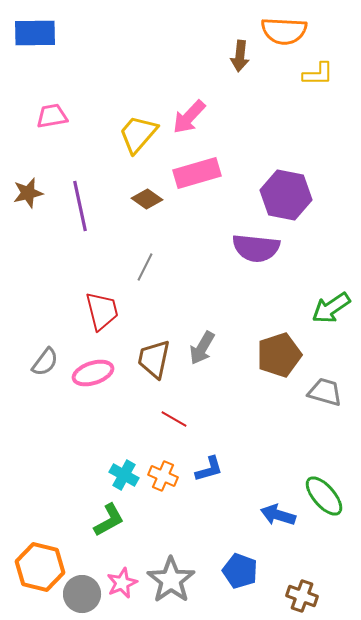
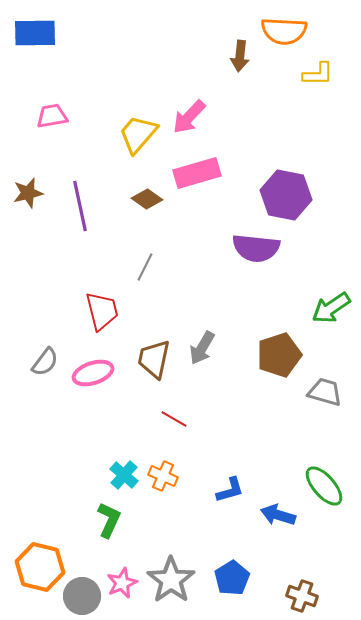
blue L-shape: moved 21 px right, 21 px down
cyan cross: rotated 12 degrees clockwise
green ellipse: moved 10 px up
green L-shape: rotated 36 degrees counterclockwise
blue pentagon: moved 8 px left, 7 px down; rotated 20 degrees clockwise
gray circle: moved 2 px down
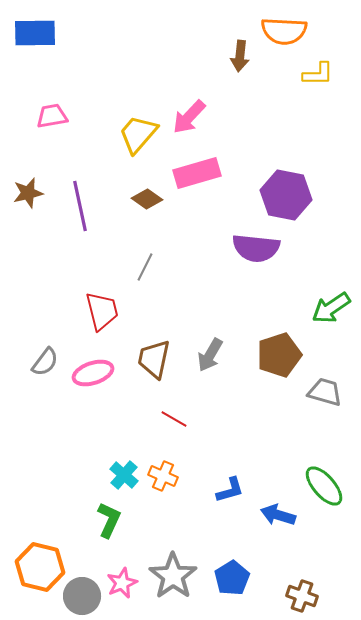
gray arrow: moved 8 px right, 7 px down
gray star: moved 2 px right, 4 px up
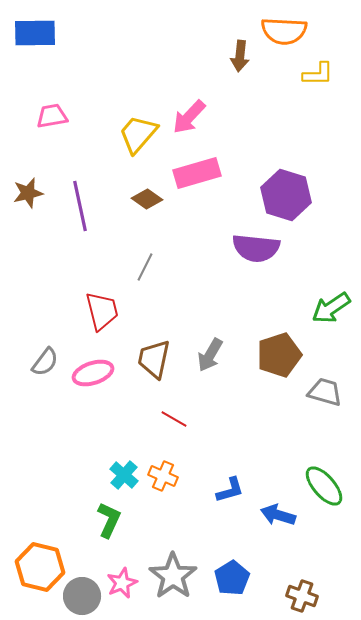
purple hexagon: rotated 6 degrees clockwise
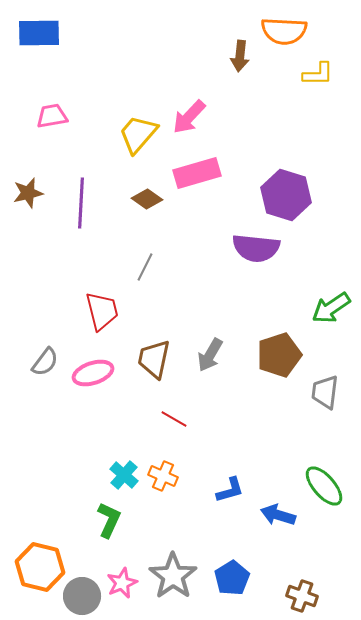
blue rectangle: moved 4 px right
purple line: moved 1 px right, 3 px up; rotated 15 degrees clockwise
gray trapezoid: rotated 99 degrees counterclockwise
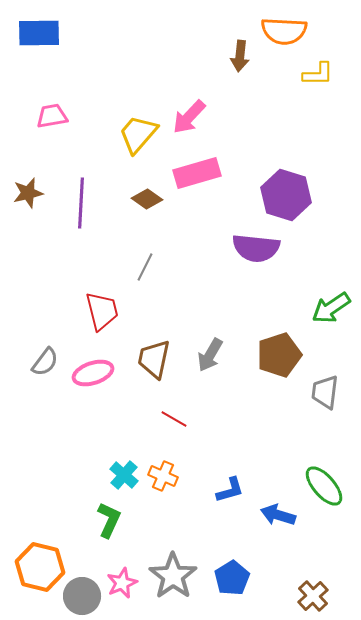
brown cross: moved 11 px right; rotated 28 degrees clockwise
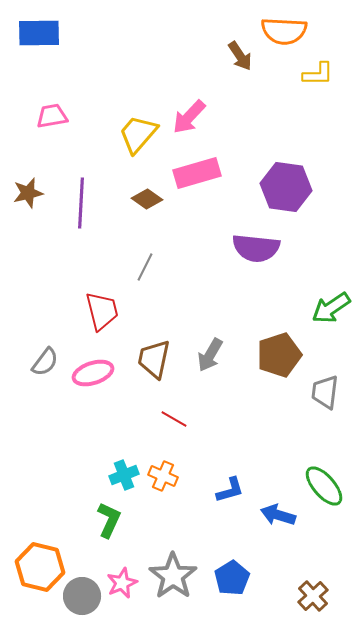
brown arrow: rotated 40 degrees counterclockwise
purple hexagon: moved 8 px up; rotated 9 degrees counterclockwise
cyan cross: rotated 28 degrees clockwise
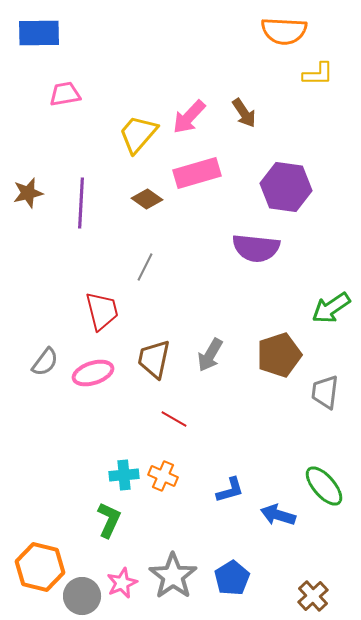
brown arrow: moved 4 px right, 57 px down
pink trapezoid: moved 13 px right, 22 px up
cyan cross: rotated 16 degrees clockwise
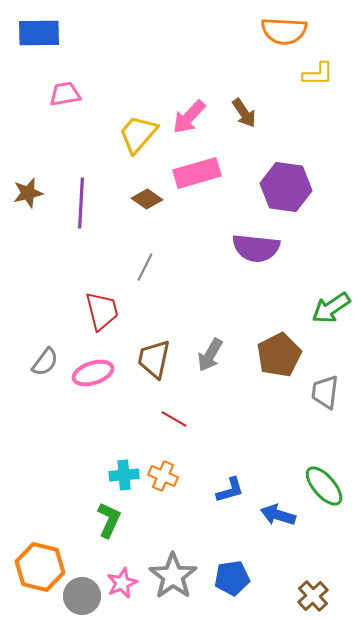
brown pentagon: rotated 9 degrees counterclockwise
blue pentagon: rotated 24 degrees clockwise
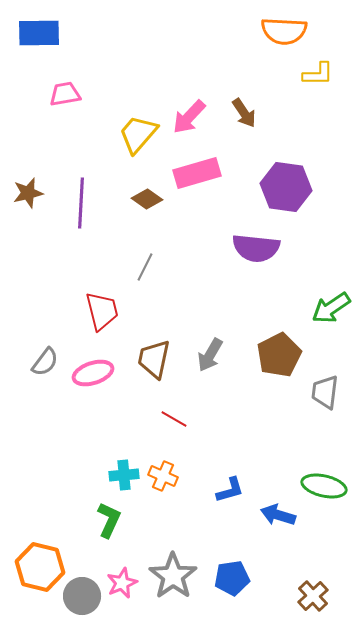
green ellipse: rotated 36 degrees counterclockwise
